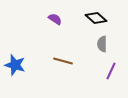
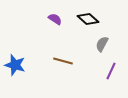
black diamond: moved 8 px left, 1 px down
gray semicircle: rotated 28 degrees clockwise
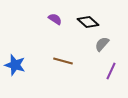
black diamond: moved 3 px down
gray semicircle: rotated 14 degrees clockwise
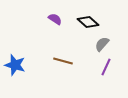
purple line: moved 5 px left, 4 px up
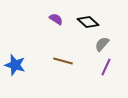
purple semicircle: moved 1 px right
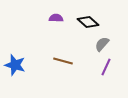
purple semicircle: moved 1 px up; rotated 32 degrees counterclockwise
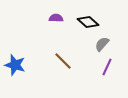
brown line: rotated 30 degrees clockwise
purple line: moved 1 px right
